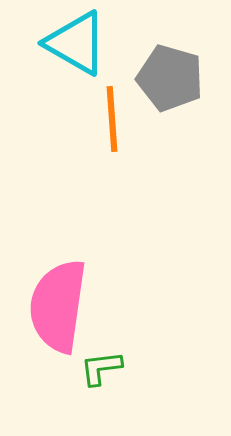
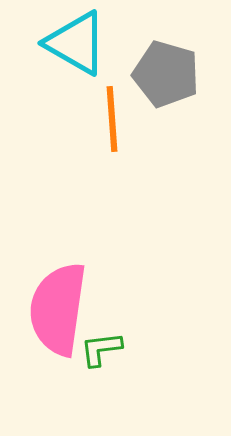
gray pentagon: moved 4 px left, 4 px up
pink semicircle: moved 3 px down
green L-shape: moved 19 px up
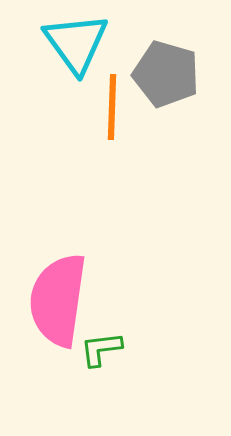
cyan triangle: rotated 24 degrees clockwise
orange line: moved 12 px up; rotated 6 degrees clockwise
pink semicircle: moved 9 px up
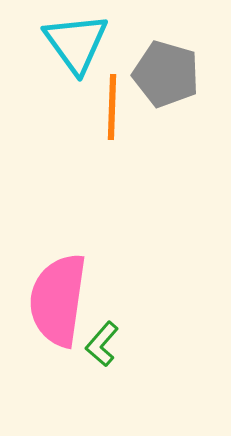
green L-shape: moved 1 px right, 5 px up; rotated 42 degrees counterclockwise
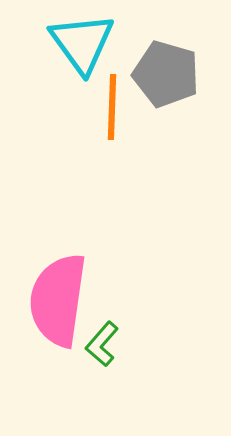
cyan triangle: moved 6 px right
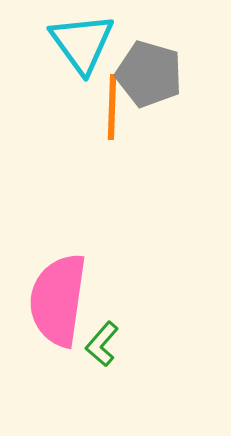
gray pentagon: moved 17 px left
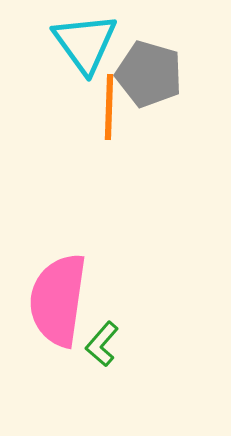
cyan triangle: moved 3 px right
orange line: moved 3 px left
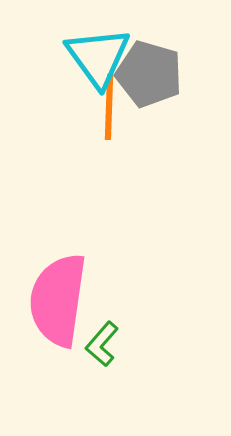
cyan triangle: moved 13 px right, 14 px down
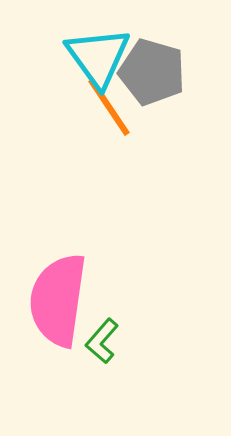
gray pentagon: moved 3 px right, 2 px up
orange line: rotated 36 degrees counterclockwise
green L-shape: moved 3 px up
